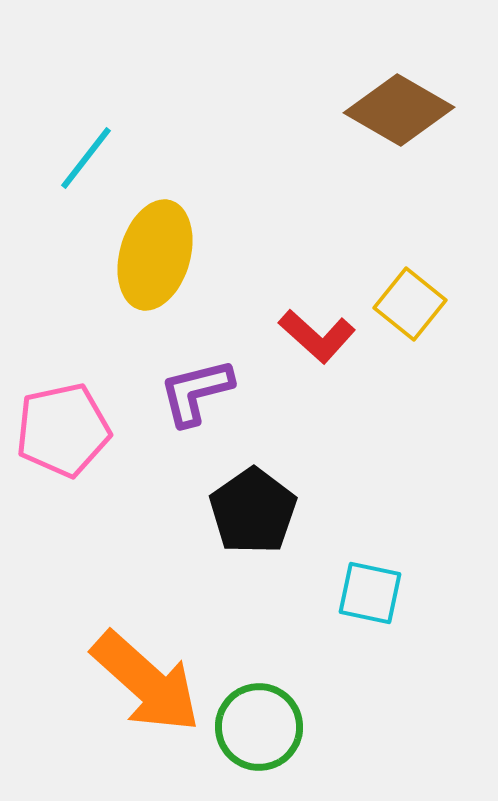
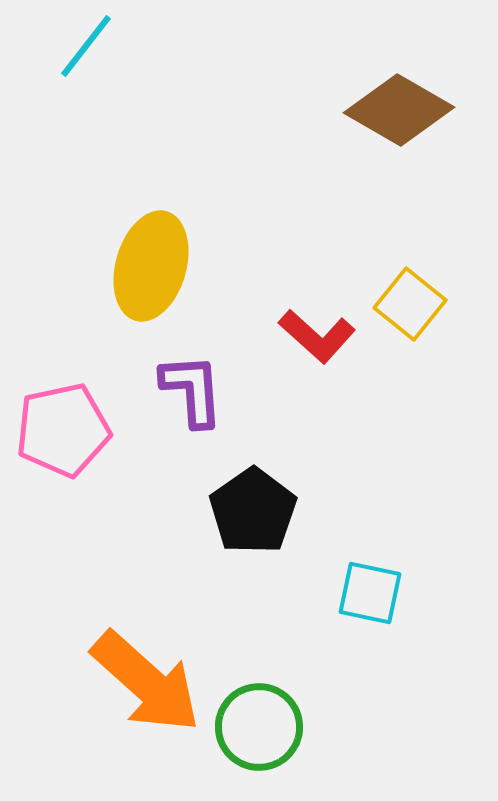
cyan line: moved 112 px up
yellow ellipse: moved 4 px left, 11 px down
purple L-shape: moved 4 px left, 2 px up; rotated 100 degrees clockwise
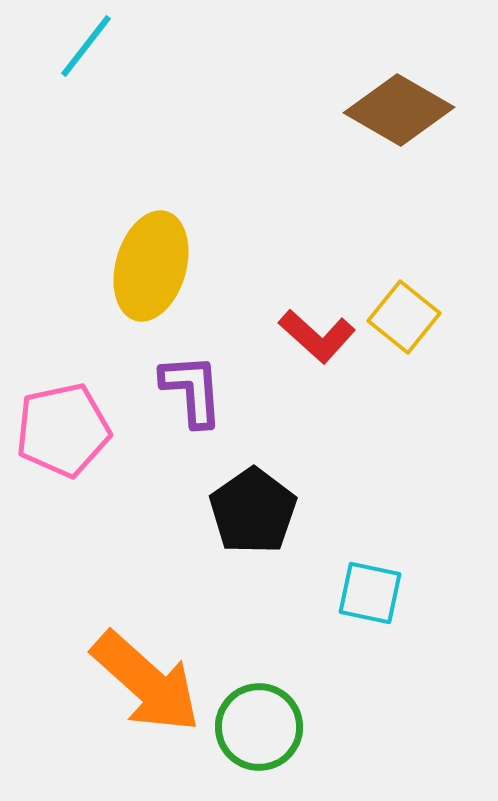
yellow square: moved 6 px left, 13 px down
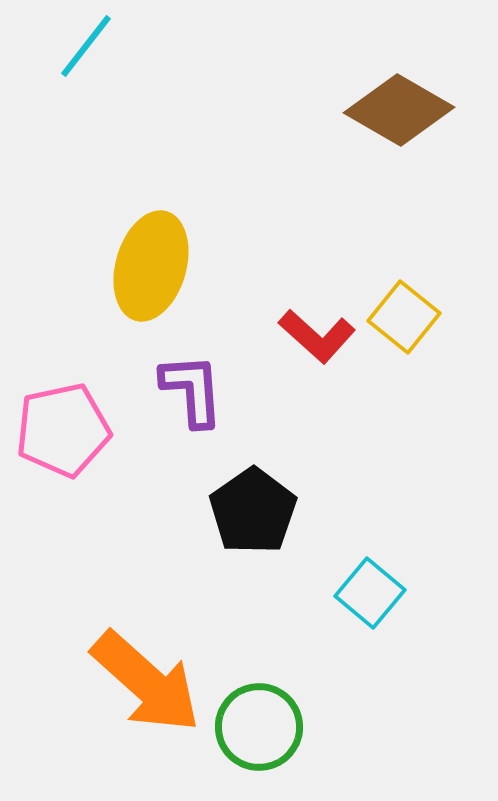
cyan square: rotated 28 degrees clockwise
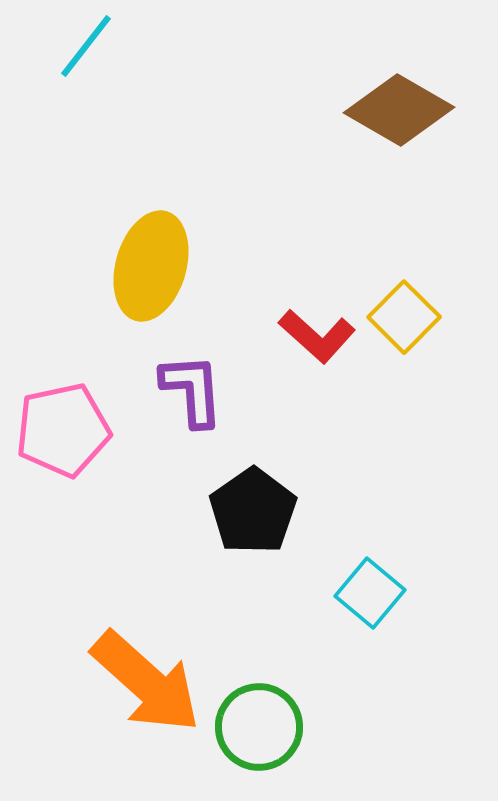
yellow square: rotated 6 degrees clockwise
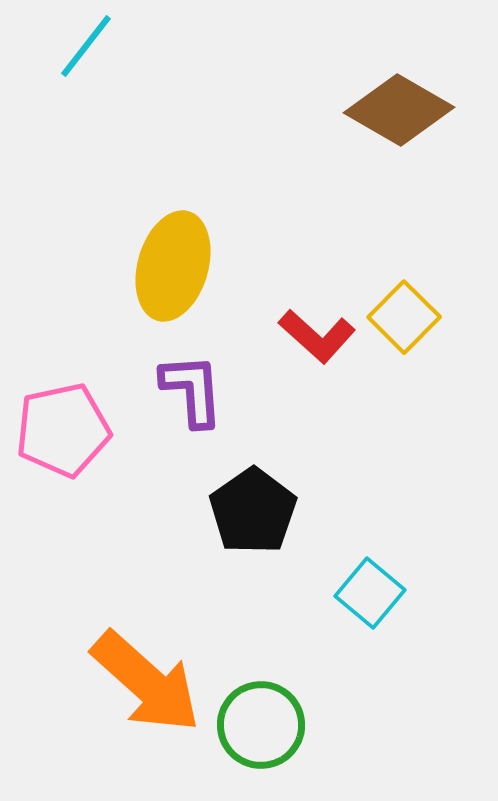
yellow ellipse: moved 22 px right
green circle: moved 2 px right, 2 px up
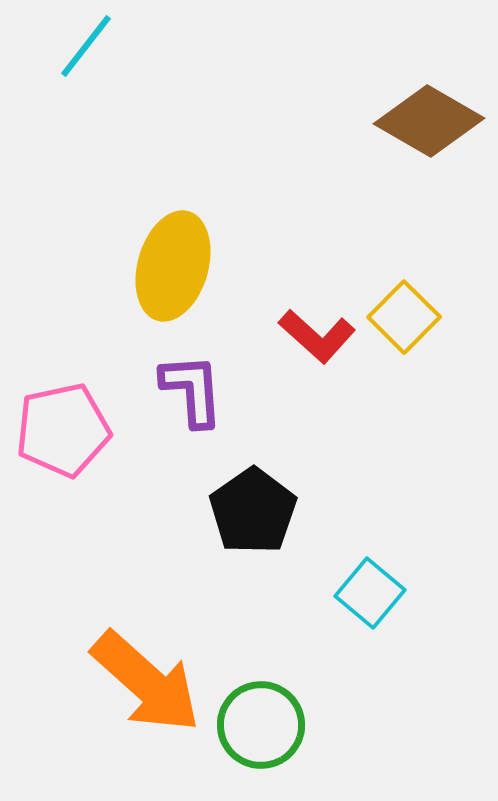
brown diamond: moved 30 px right, 11 px down
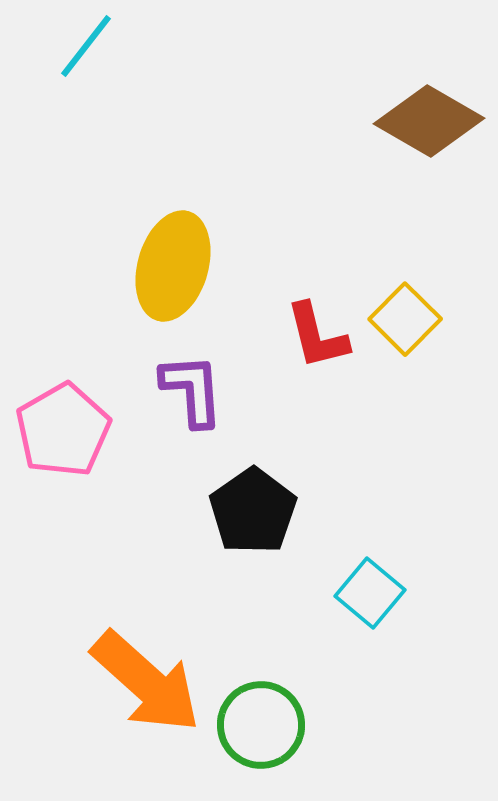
yellow square: moved 1 px right, 2 px down
red L-shape: rotated 34 degrees clockwise
pink pentagon: rotated 18 degrees counterclockwise
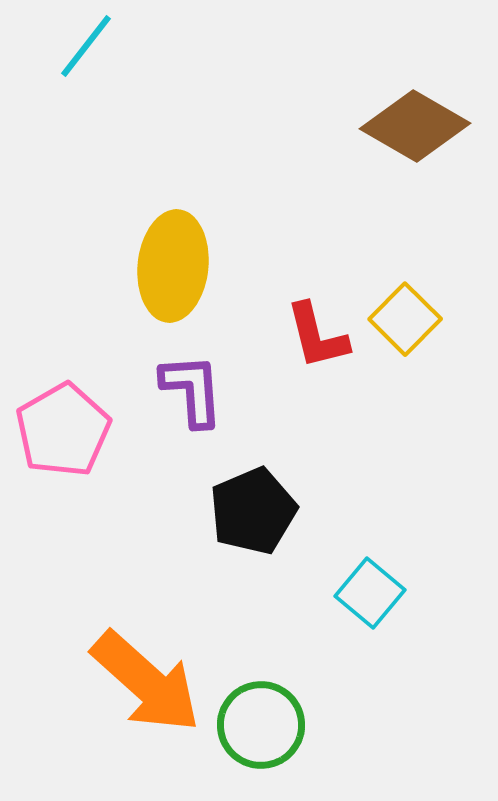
brown diamond: moved 14 px left, 5 px down
yellow ellipse: rotated 10 degrees counterclockwise
black pentagon: rotated 12 degrees clockwise
